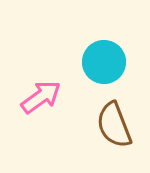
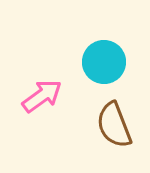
pink arrow: moved 1 px right, 1 px up
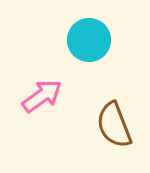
cyan circle: moved 15 px left, 22 px up
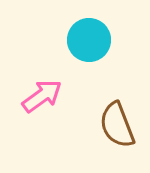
brown semicircle: moved 3 px right
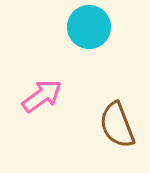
cyan circle: moved 13 px up
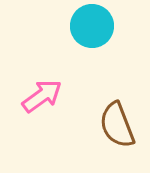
cyan circle: moved 3 px right, 1 px up
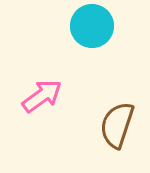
brown semicircle: rotated 39 degrees clockwise
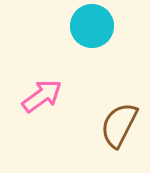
brown semicircle: moved 2 px right; rotated 9 degrees clockwise
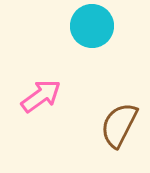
pink arrow: moved 1 px left
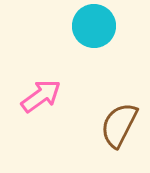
cyan circle: moved 2 px right
